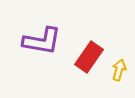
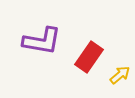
yellow arrow: moved 1 px right, 5 px down; rotated 35 degrees clockwise
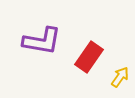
yellow arrow: moved 2 px down; rotated 15 degrees counterclockwise
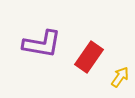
purple L-shape: moved 3 px down
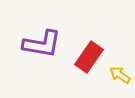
yellow arrow: moved 2 px up; rotated 90 degrees counterclockwise
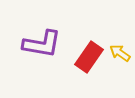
yellow arrow: moved 22 px up
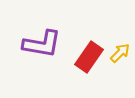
yellow arrow: rotated 100 degrees clockwise
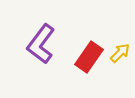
purple L-shape: moved 1 px left; rotated 117 degrees clockwise
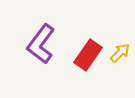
red rectangle: moved 1 px left, 2 px up
